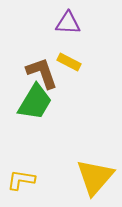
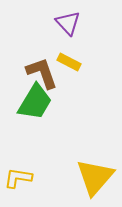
purple triangle: rotated 44 degrees clockwise
yellow L-shape: moved 3 px left, 2 px up
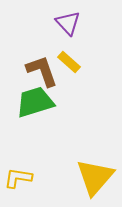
yellow rectangle: rotated 15 degrees clockwise
brown L-shape: moved 2 px up
green trapezoid: rotated 138 degrees counterclockwise
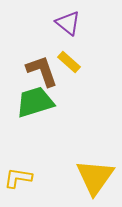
purple triangle: rotated 8 degrees counterclockwise
yellow triangle: rotated 6 degrees counterclockwise
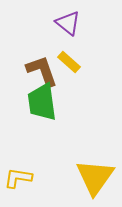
green trapezoid: moved 7 px right; rotated 81 degrees counterclockwise
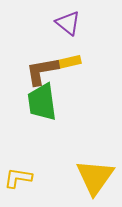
yellow rectangle: rotated 55 degrees counterclockwise
brown L-shape: rotated 81 degrees counterclockwise
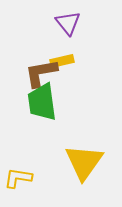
purple triangle: rotated 12 degrees clockwise
yellow rectangle: moved 7 px left, 1 px up
brown L-shape: moved 1 px left, 2 px down
yellow triangle: moved 11 px left, 15 px up
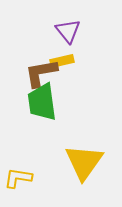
purple triangle: moved 8 px down
